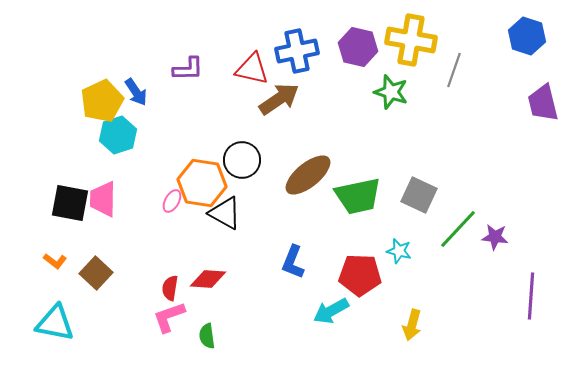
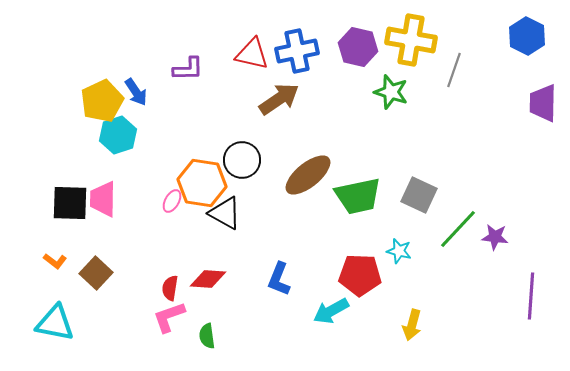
blue hexagon: rotated 9 degrees clockwise
red triangle: moved 15 px up
purple trapezoid: rotated 15 degrees clockwise
black square: rotated 9 degrees counterclockwise
blue L-shape: moved 14 px left, 17 px down
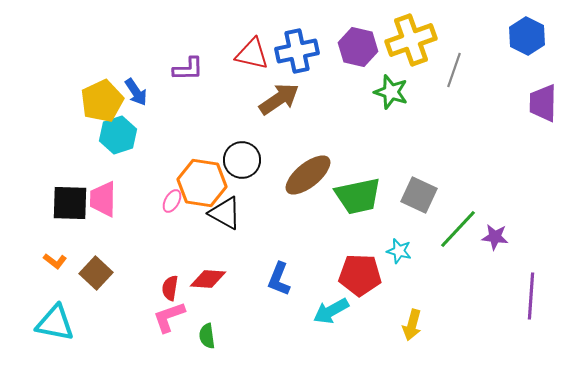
yellow cross: rotated 30 degrees counterclockwise
